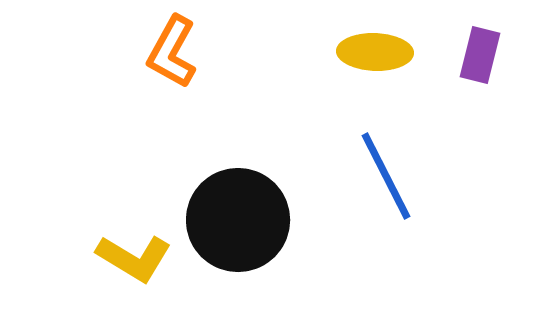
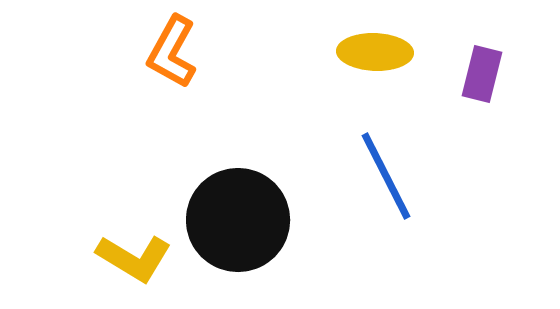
purple rectangle: moved 2 px right, 19 px down
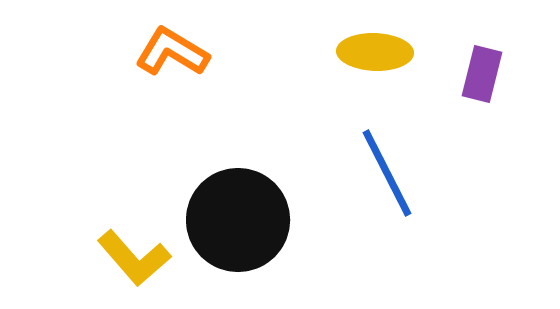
orange L-shape: rotated 92 degrees clockwise
blue line: moved 1 px right, 3 px up
yellow L-shape: rotated 18 degrees clockwise
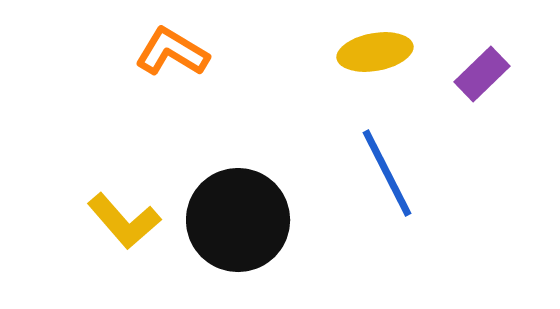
yellow ellipse: rotated 12 degrees counterclockwise
purple rectangle: rotated 32 degrees clockwise
yellow L-shape: moved 10 px left, 37 px up
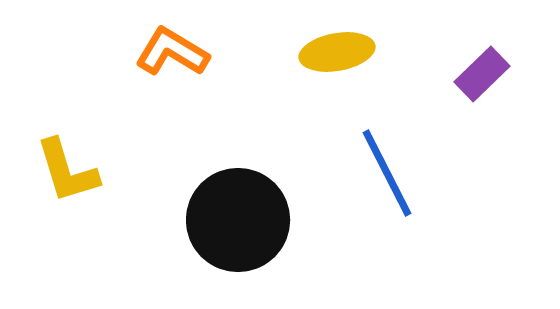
yellow ellipse: moved 38 px left
yellow L-shape: moved 57 px left, 50 px up; rotated 24 degrees clockwise
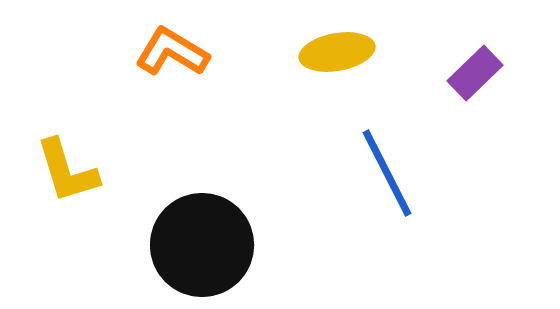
purple rectangle: moved 7 px left, 1 px up
black circle: moved 36 px left, 25 px down
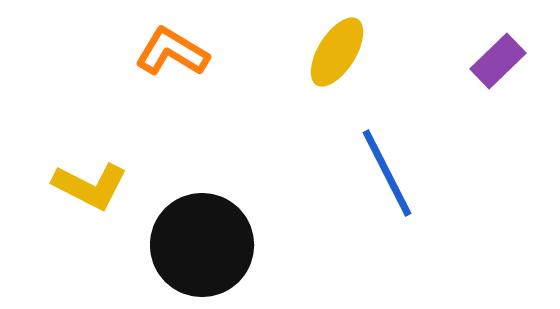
yellow ellipse: rotated 48 degrees counterclockwise
purple rectangle: moved 23 px right, 12 px up
yellow L-shape: moved 23 px right, 15 px down; rotated 46 degrees counterclockwise
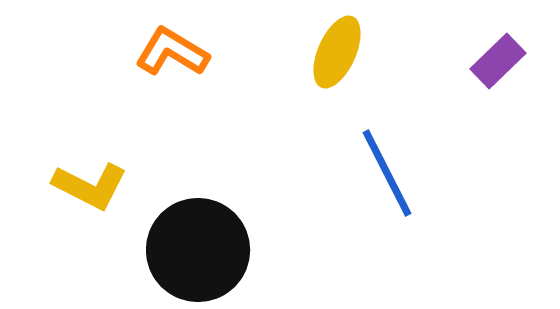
yellow ellipse: rotated 8 degrees counterclockwise
black circle: moved 4 px left, 5 px down
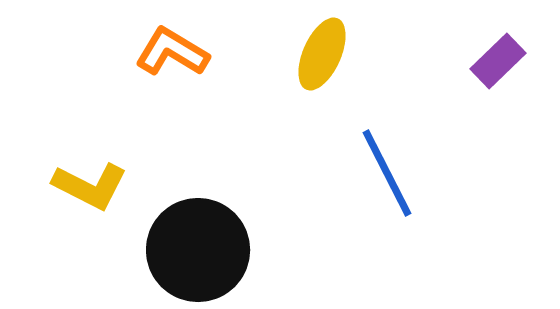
yellow ellipse: moved 15 px left, 2 px down
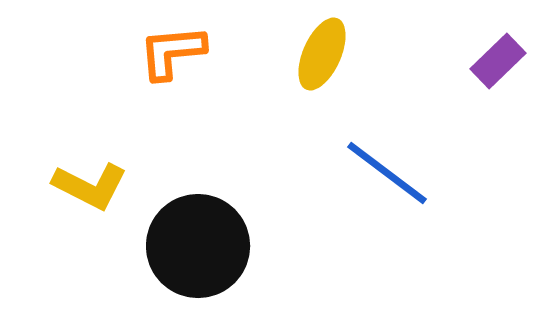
orange L-shape: rotated 36 degrees counterclockwise
blue line: rotated 26 degrees counterclockwise
black circle: moved 4 px up
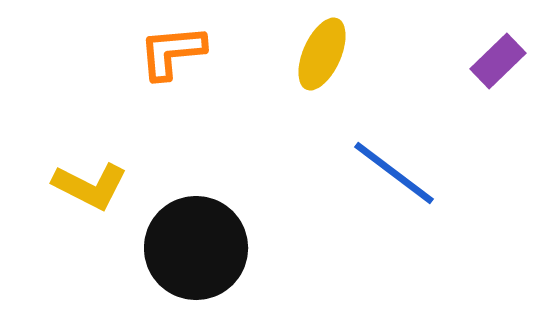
blue line: moved 7 px right
black circle: moved 2 px left, 2 px down
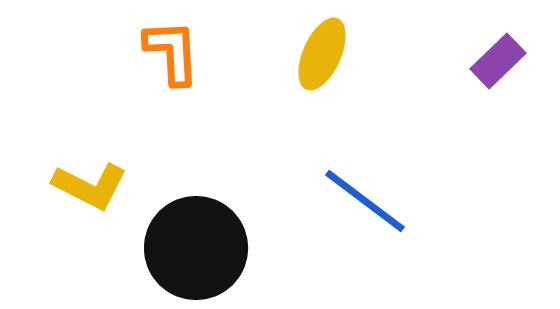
orange L-shape: rotated 92 degrees clockwise
blue line: moved 29 px left, 28 px down
